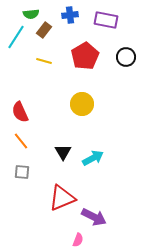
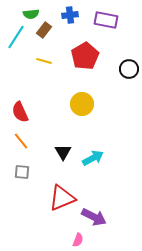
black circle: moved 3 px right, 12 px down
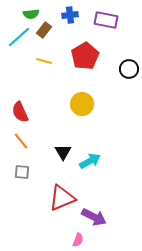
cyan line: moved 3 px right; rotated 15 degrees clockwise
cyan arrow: moved 3 px left, 3 px down
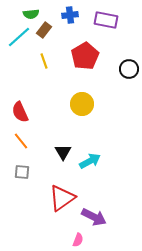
yellow line: rotated 56 degrees clockwise
red triangle: rotated 12 degrees counterclockwise
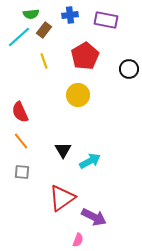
yellow circle: moved 4 px left, 9 px up
black triangle: moved 2 px up
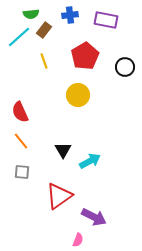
black circle: moved 4 px left, 2 px up
red triangle: moved 3 px left, 2 px up
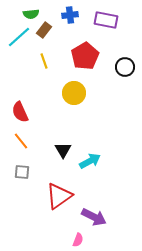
yellow circle: moved 4 px left, 2 px up
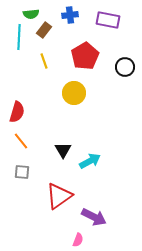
purple rectangle: moved 2 px right
cyan line: rotated 45 degrees counterclockwise
red semicircle: moved 3 px left; rotated 140 degrees counterclockwise
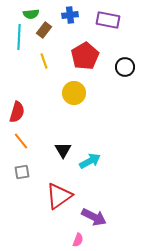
gray square: rotated 14 degrees counterclockwise
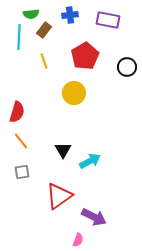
black circle: moved 2 px right
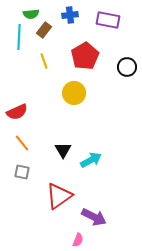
red semicircle: rotated 50 degrees clockwise
orange line: moved 1 px right, 2 px down
cyan arrow: moved 1 px right, 1 px up
gray square: rotated 21 degrees clockwise
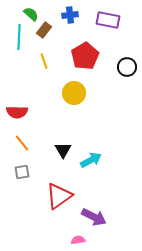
green semicircle: rotated 133 degrees counterclockwise
red semicircle: rotated 25 degrees clockwise
gray square: rotated 21 degrees counterclockwise
pink semicircle: rotated 120 degrees counterclockwise
